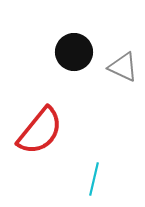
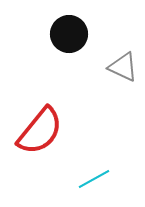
black circle: moved 5 px left, 18 px up
cyan line: rotated 48 degrees clockwise
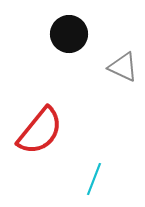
cyan line: rotated 40 degrees counterclockwise
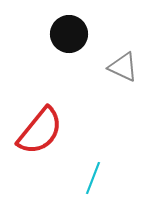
cyan line: moved 1 px left, 1 px up
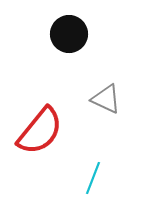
gray triangle: moved 17 px left, 32 px down
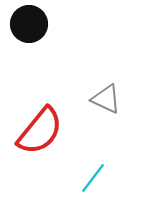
black circle: moved 40 px left, 10 px up
cyan line: rotated 16 degrees clockwise
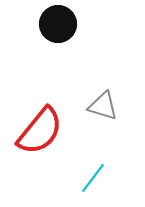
black circle: moved 29 px right
gray triangle: moved 3 px left, 7 px down; rotated 8 degrees counterclockwise
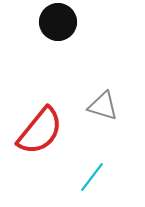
black circle: moved 2 px up
cyan line: moved 1 px left, 1 px up
